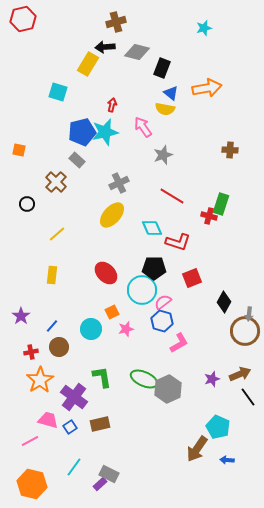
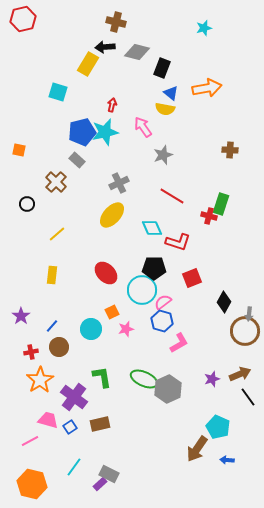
brown cross at (116, 22): rotated 30 degrees clockwise
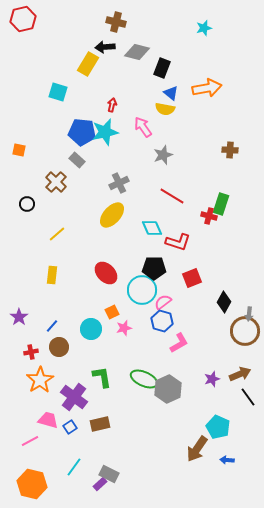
blue pentagon at (82, 132): rotated 20 degrees clockwise
purple star at (21, 316): moved 2 px left, 1 px down
pink star at (126, 329): moved 2 px left, 1 px up
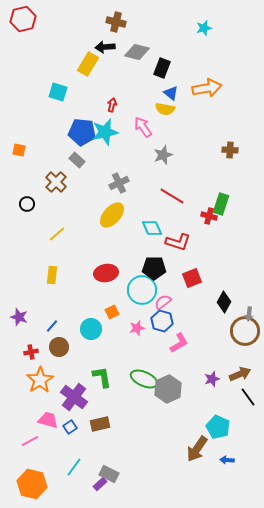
red ellipse at (106, 273): rotated 55 degrees counterclockwise
purple star at (19, 317): rotated 18 degrees counterclockwise
pink star at (124, 328): moved 13 px right
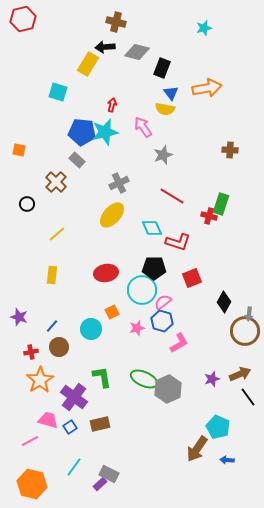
blue triangle at (171, 93): rotated 14 degrees clockwise
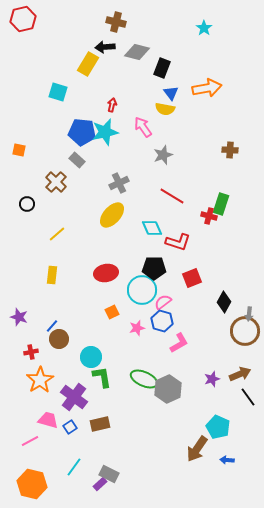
cyan star at (204, 28): rotated 21 degrees counterclockwise
cyan circle at (91, 329): moved 28 px down
brown circle at (59, 347): moved 8 px up
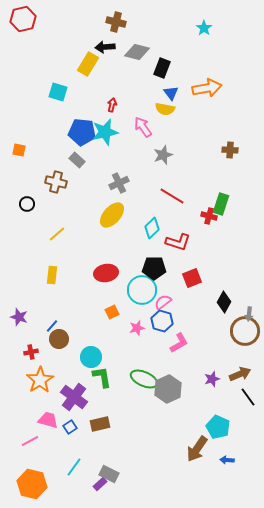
brown cross at (56, 182): rotated 30 degrees counterclockwise
cyan diamond at (152, 228): rotated 70 degrees clockwise
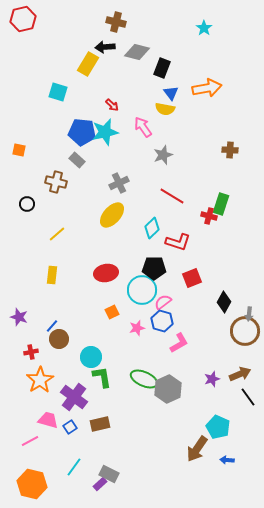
red arrow at (112, 105): rotated 120 degrees clockwise
